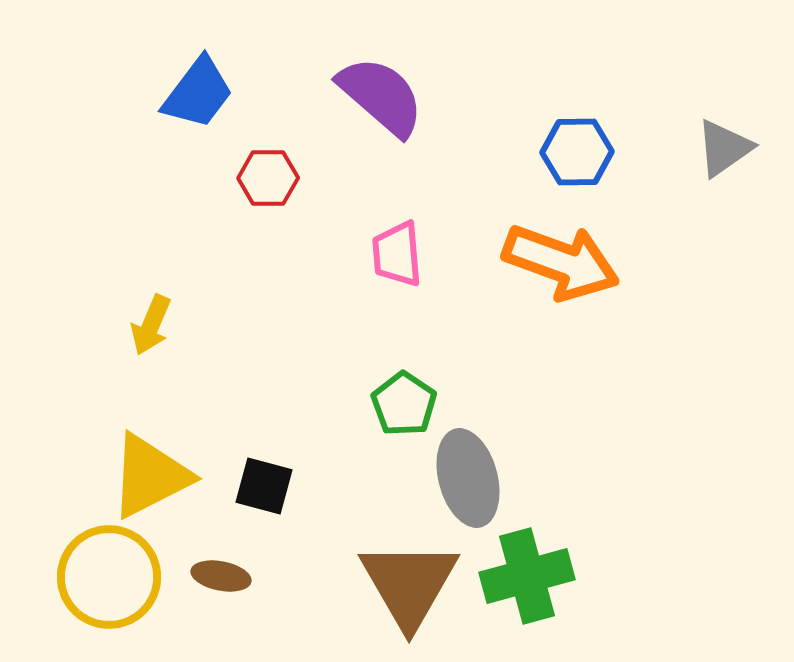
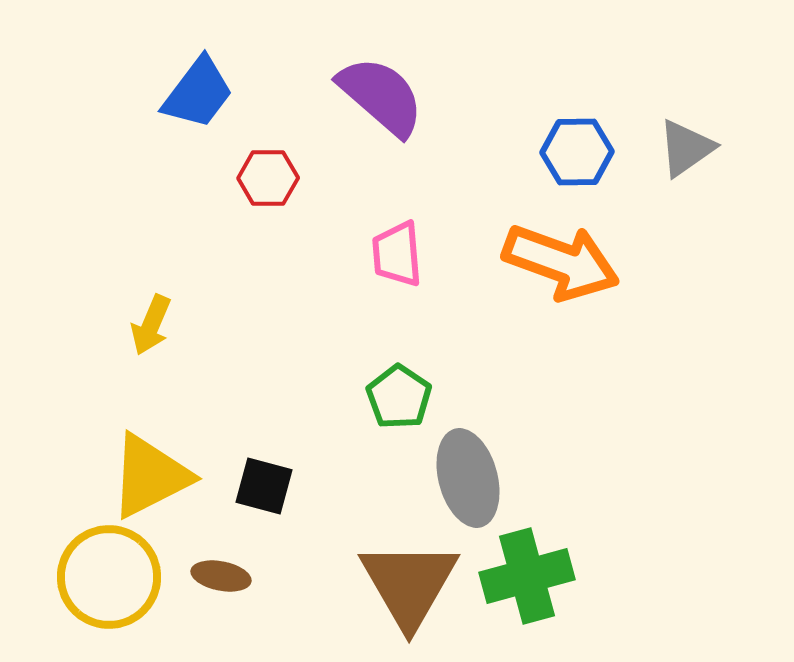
gray triangle: moved 38 px left
green pentagon: moved 5 px left, 7 px up
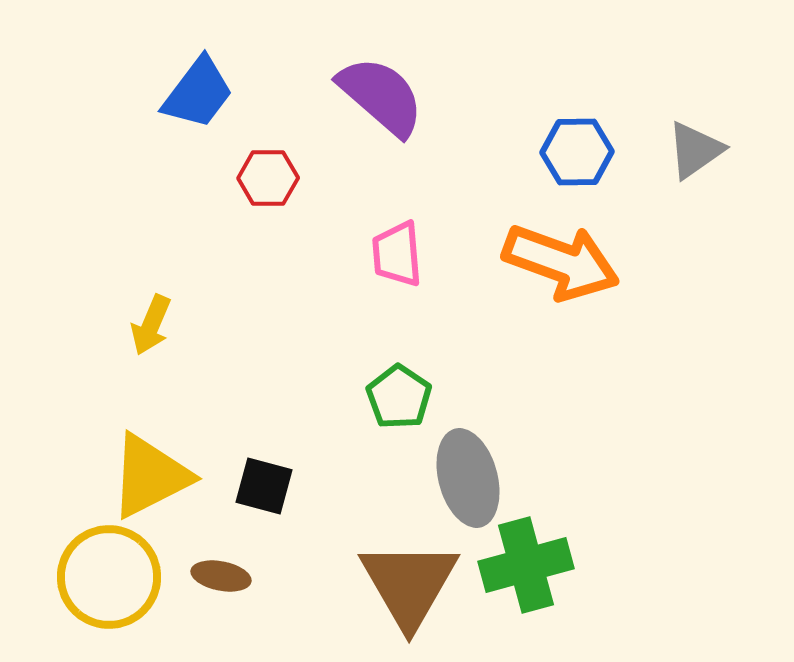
gray triangle: moved 9 px right, 2 px down
green cross: moved 1 px left, 11 px up
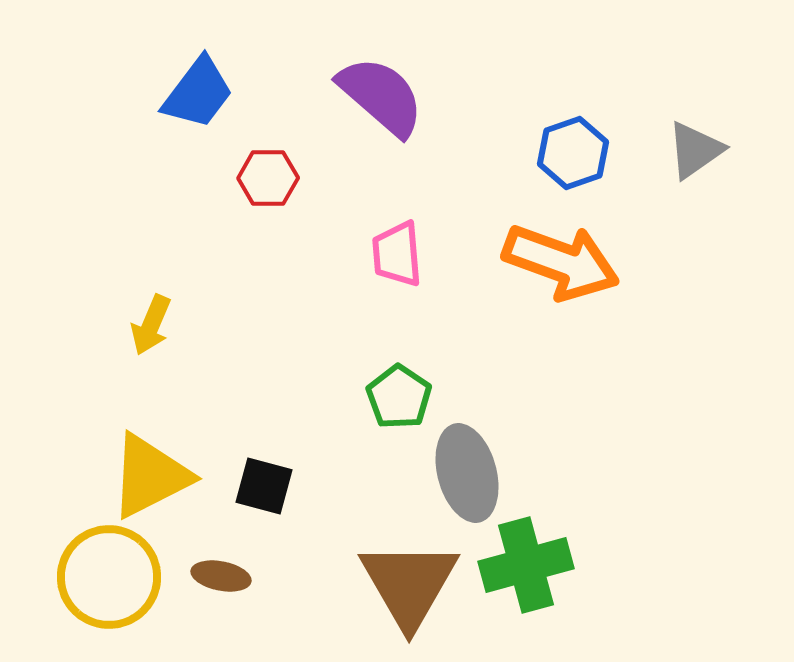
blue hexagon: moved 4 px left, 1 px down; rotated 18 degrees counterclockwise
gray ellipse: moved 1 px left, 5 px up
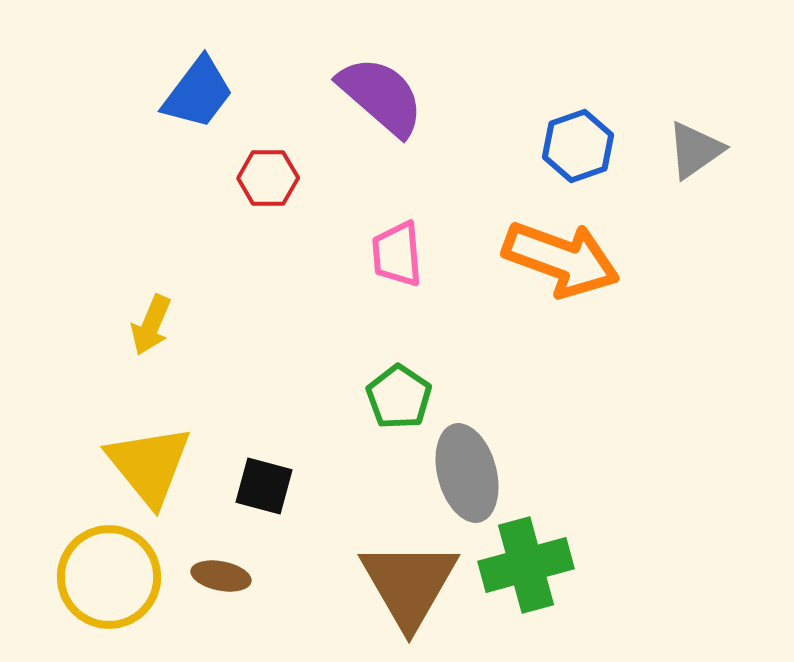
blue hexagon: moved 5 px right, 7 px up
orange arrow: moved 3 px up
yellow triangle: moved 1 px left, 11 px up; rotated 42 degrees counterclockwise
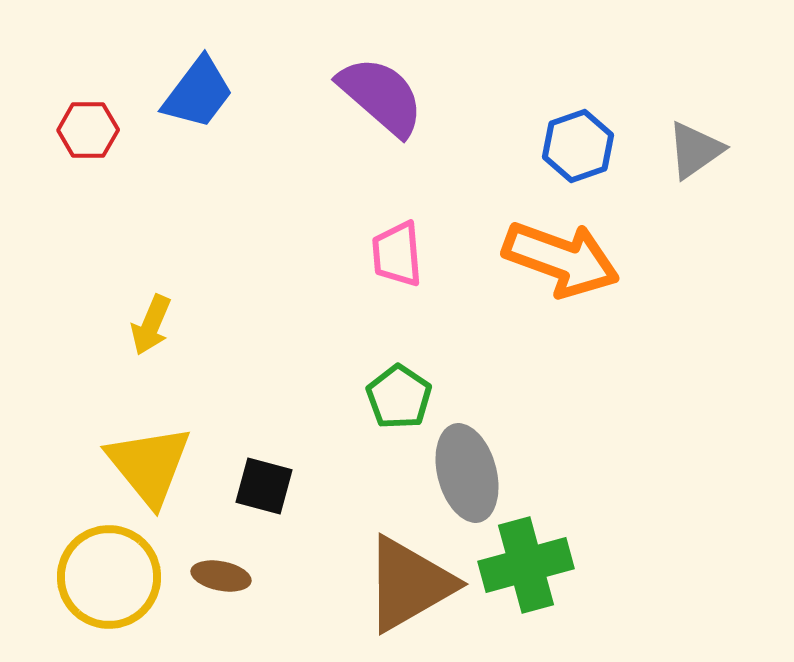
red hexagon: moved 180 px left, 48 px up
brown triangle: rotated 30 degrees clockwise
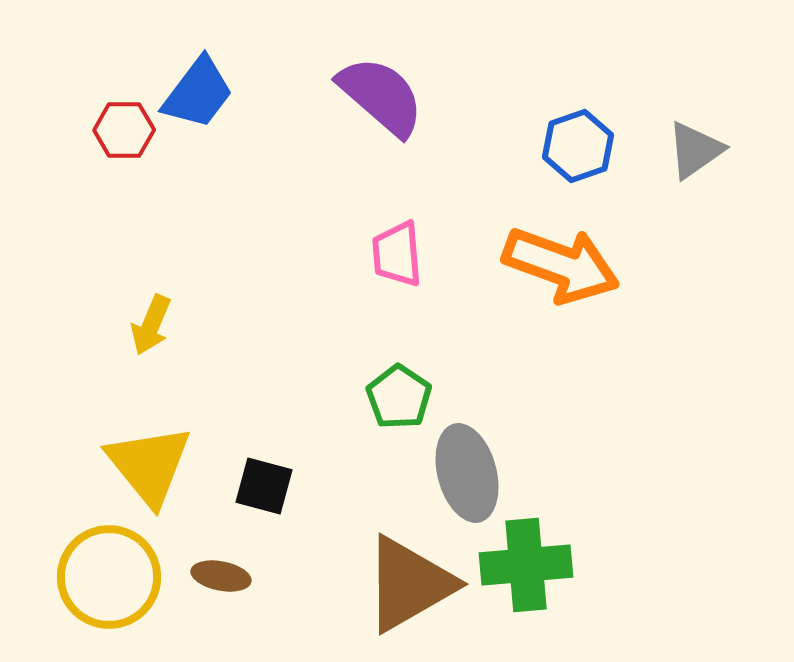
red hexagon: moved 36 px right
orange arrow: moved 6 px down
green cross: rotated 10 degrees clockwise
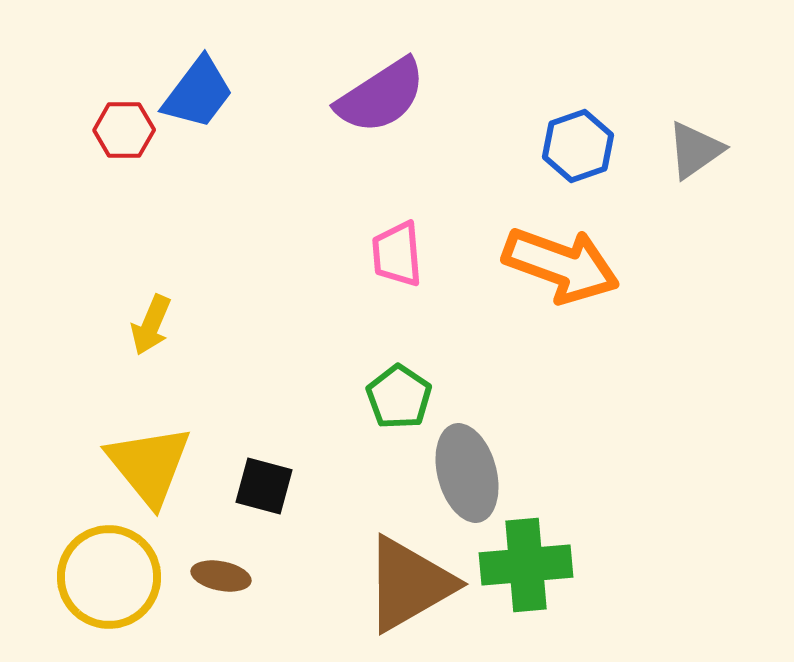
purple semicircle: rotated 106 degrees clockwise
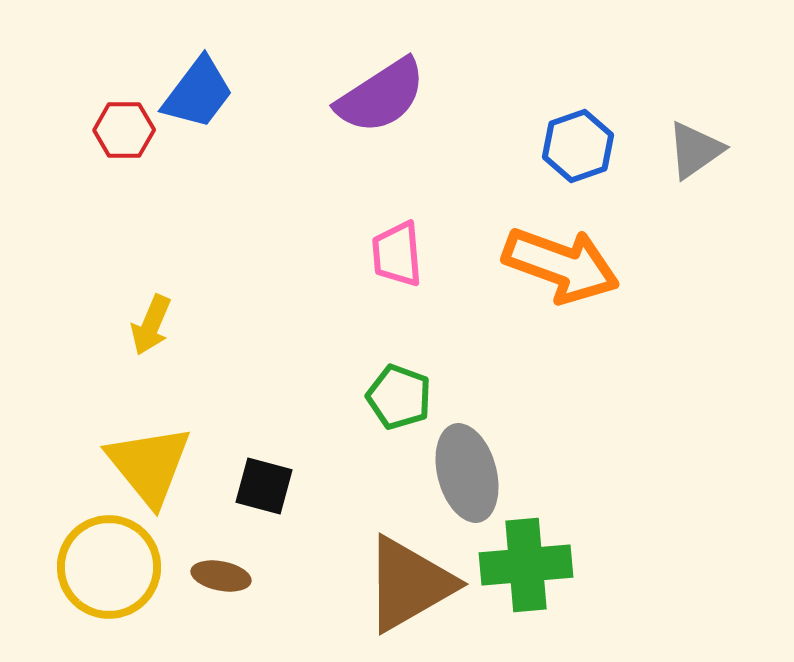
green pentagon: rotated 14 degrees counterclockwise
yellow circle: moved 10 px up
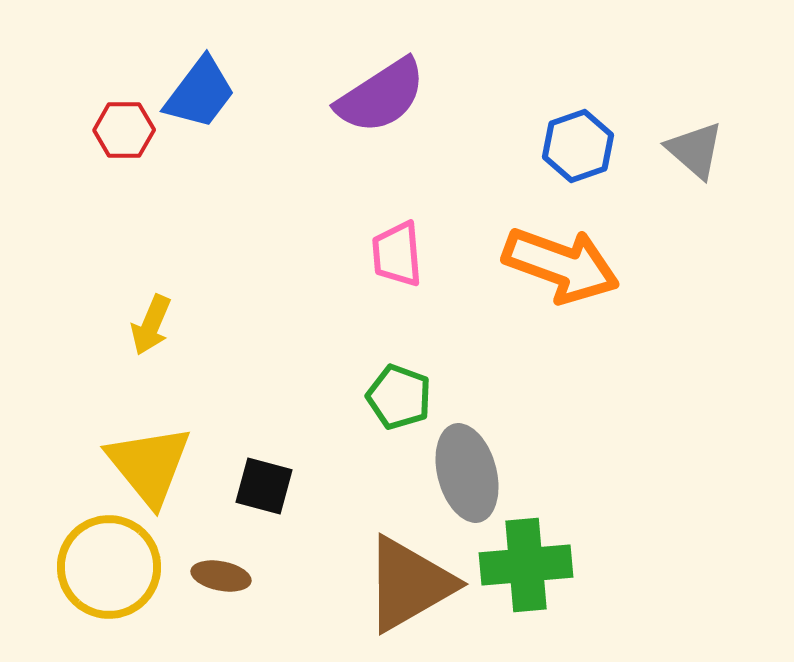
blue trapezoid: moved 2 px right
gray triangle: rotated 44 degrees counterclockwise
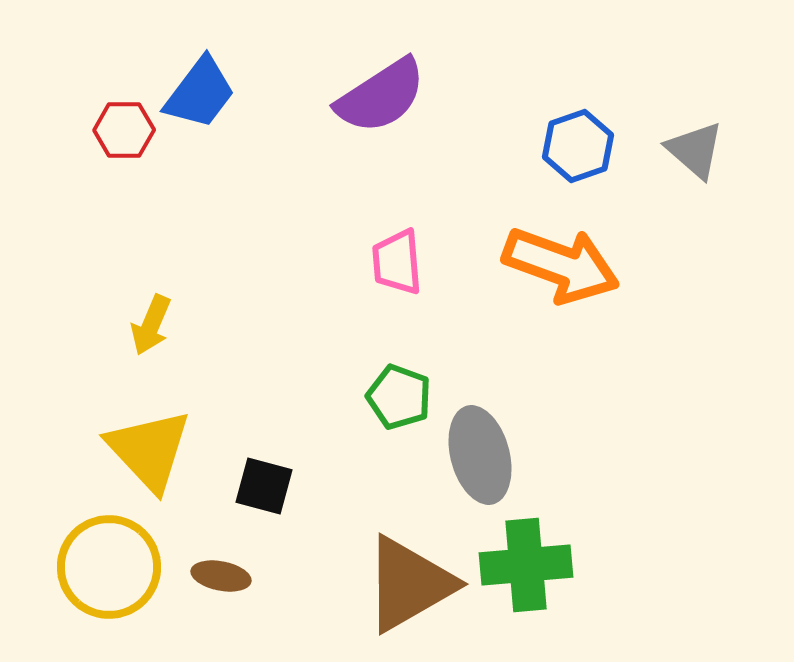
pink trapezoid: moved 8 px down
yellow triangle: moved 15 px up; rotated 4 degrees counterclockwise
gray ellipse: moved 13 px right, 18 px up
